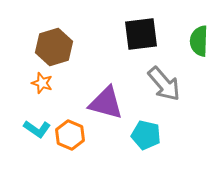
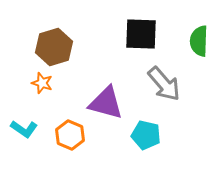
black square: rotated 9 degrees clockwise
cyan L-shape: moved 13 px left
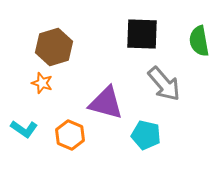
black square: moved 1 px right
green semicircle: rotated 12 degrees counterclockwise
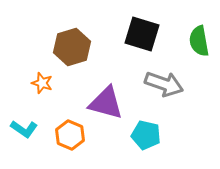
black square: rotated 15 degrees clockwise
brown hexagon: moved 18 px right
gray arrow: rotated 30 degrees counterclockwise
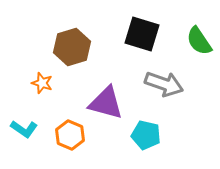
green semicircle: rotated 24 degrees counterclockwise
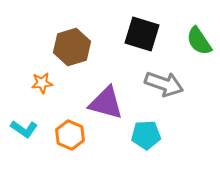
orange star: rotated 25 degrees counterclockwise
cyan pentagon: rotated 16 degrees counterclockwise
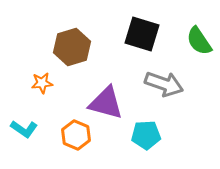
orange hexagon: moved 6 px right
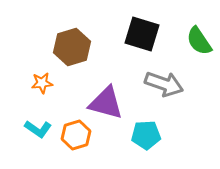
cyan L-shape: moved 14 px right
orange hexagon: rotated 20 degrees clockwise
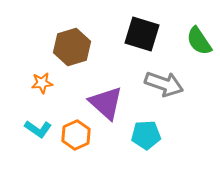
purple triangle: rotated 27 degrees clockwise
orange hexagon: rotated 8 degrees counterclockwise
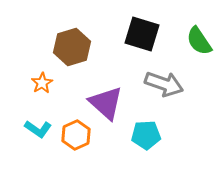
orange star: rotated 25 degrees counterclockwise
